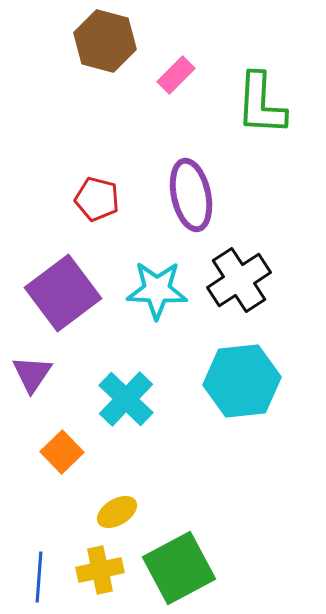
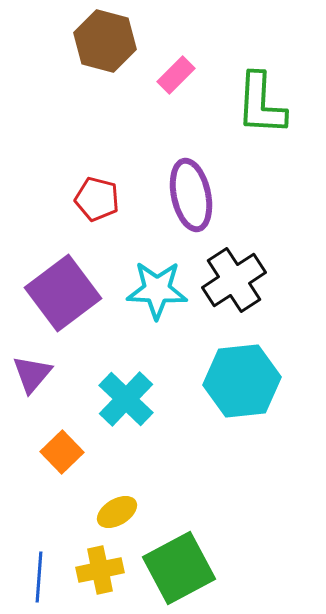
black cross: moved 5 px left
purple triangle: rotated 6 degrees clockwise
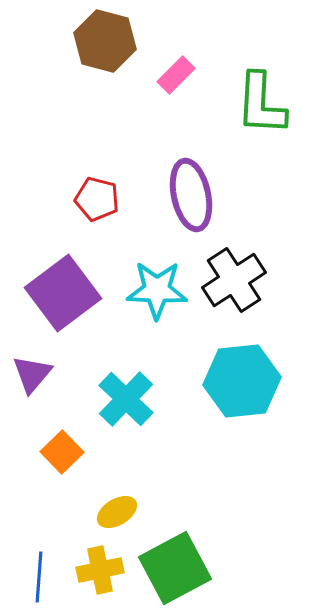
green square: moved 4 px left
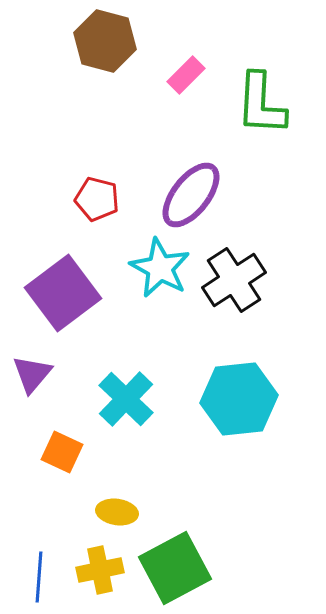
pink rectangle: moved 10 px right
purple ellipse: rotated 50 degrees clockwise
cyan star: moved 3 px right, 22 px up; rotated 26 degrees clockwise
cyan hexagon: moved 3 px left, 18 px down
orange square: rotated 21 degrees counterclockwise
yellow ellipse: rotated 39 degrees clockwise
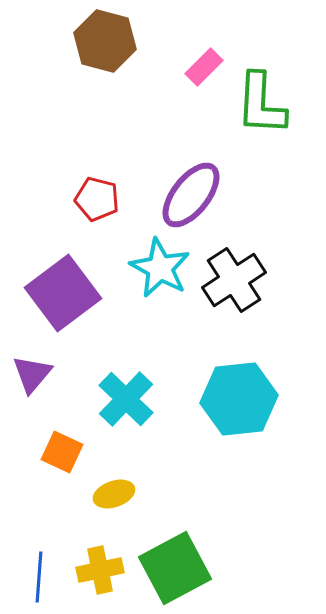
pink rectangle: moved 18 px right, 8 px up
yellow ellipse: moved 3 px left, 18 px up; rotated 27 degrees counterclockwise
